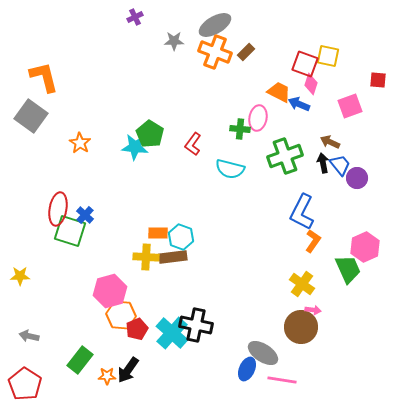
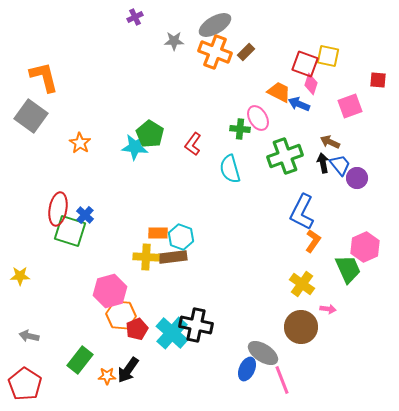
pink ellipse at (258, 118): rotated 40 degrees counterclockwise
cyan semicircle at (230, 169): rotated 60 degrees clockwise
pink arrow at (313, 310): moved 15 px right, 1 px up
pink line at (282, 380): rotated 60 degrees clockwise
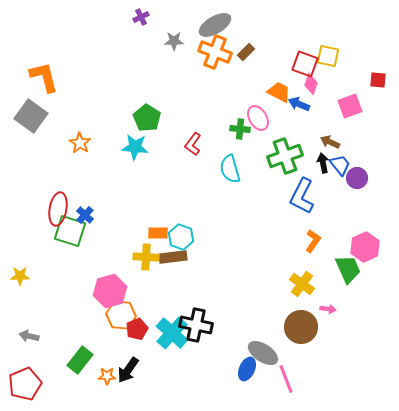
purple cross at (135, 17): moved 6 px right
green pentagon at (150, 134): moved 3 px left, 16 px up
blue L-shape at (302, 212): moved 16 px up
pink line at (282, 380): moved 4 px right, 1 px up
red pentagon at (25, 384): rotated 16 degrees clockwise
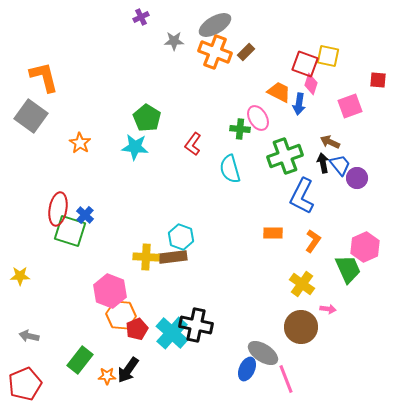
blue arrow at (299, 104): rotated 105 degrees counterclockwise
orange rectangle at (158, 233): moved 115 px right
pink hexagon at (110, 291): rotated 24 degrees counterclockwise
